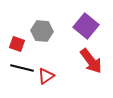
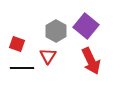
gray hexagon: moved 14 px right; rotated 25 degrees clockwise
red arrow: rotated 12 degrees clockwise
black line: rotated 15 degrees counterclockwise
red triangle: moved 2 px right, 20 px up; rotated 24 degrees counterclockwise
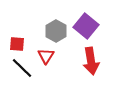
red square: rotated 14 degrees counterclockwise
red triangle: moved 2 px left
red arrow: rotated 16 degrees clockwise
black line: rotated 45 degrees clockwise
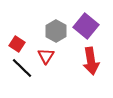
red square: rotated 28 degrees clockwise
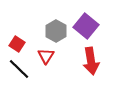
black line: moved 3 px left, 1 px down
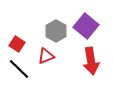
red triangle: rotated 36 degrees clockwise
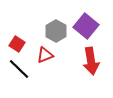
red triangle: moved 1 px left, 1 px up
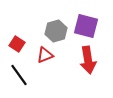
purple square: rotated 25 degrees counterclockwise
gray hexagon: rotated 15 degrees clockwise
red arrow: moved 3 px left, 1 px up
black line: moved 6 px down; rotated 10 degrees clockwise
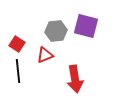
gray hexagon: rotated 10 degrees clockwise
red arrow: moved 13 px left, 19 px down
black line: moved 1 px left, 4 px up; rotated 30 degrees clockwise
